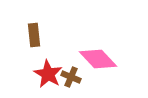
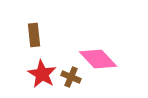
red star: moved 6 px left
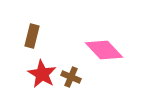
brown rectangle: moved 2 px left, 1 px down; rotated 20 degrees clockwise
pink diamond: moved 6 px right, 9 px up
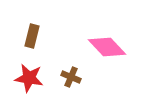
pink diamond: moved 3 px right, 3 px up
red star: moved 13 px left, 4 px down; rotated 20 degrees counterclockwise
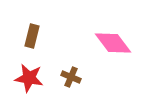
pink diamond: moved 6 px right, 4 px up; rotated 6 degrees clockwise
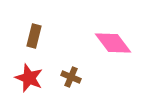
brown rectangle: moved 2 px right
red star: rotated 12 degrees clockwise
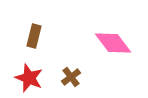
brown cross: rotated 30 degrees clockwise
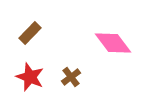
brown rectangle: moved 4 px left, 3 px up; rotated 30 degrees clockwise
red star: moved 1 px right, 1 px up
